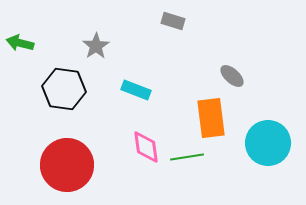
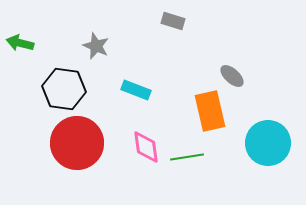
gray star: rotated 16 degrees counterclockwise
orange rectangle: moved 1 px left, 7 px up; rotated 6 degrees counterclockwise
red circle: moved 10 px right, 22 px up
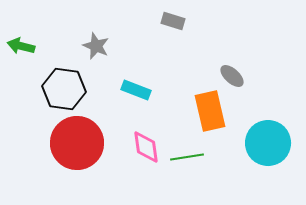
green arrow: moved 1 px right, 3 px down
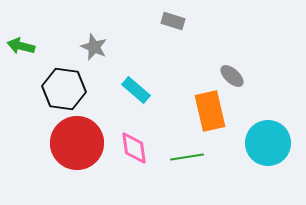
gray star: moved 2 px left, 1 px down
cyan rectangle: rotated 20 degrees clockwise
pink diamond: moved 12 px left, 1 px down
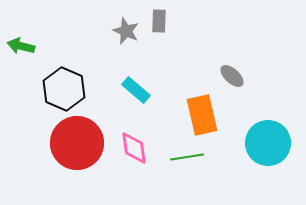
gray rectangle: moved 14 px left; rotated 75 degrees clockwise
gray star: moved 32 px right, 16 px up
black hexagon: rotated 15 degrees clockwise
orange rectangle: moved 8 px left, 4 px down
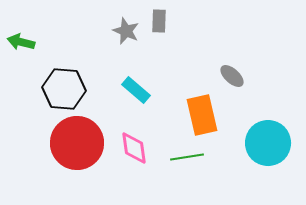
green arrow: moved 4 px up
black hexagon: rotated 18 degrees counterclockwise
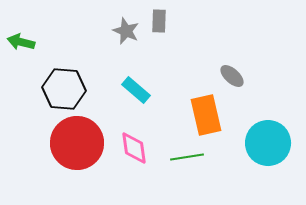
orange rectangle: moved 4 px right
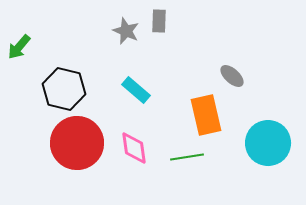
green arrow: moved 2 px left, 5 px down; rotated 64 degrees counterclockwise
black hexagon: rotated 9 degrees clockwise
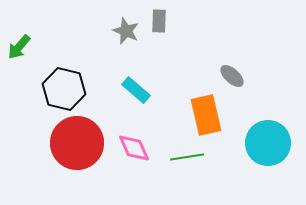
pink diamond: rotated 16 degrees counterclockwise
